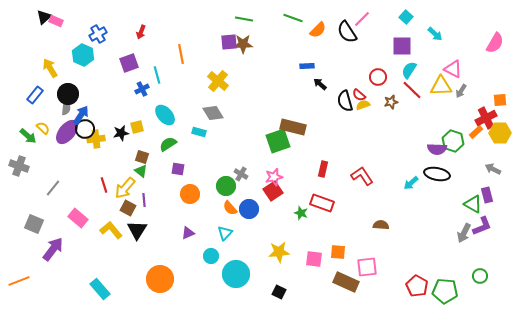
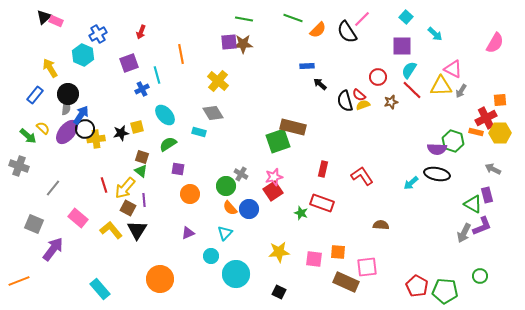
orange rectangle at (476, 132): rotated 56 degrees clockwise
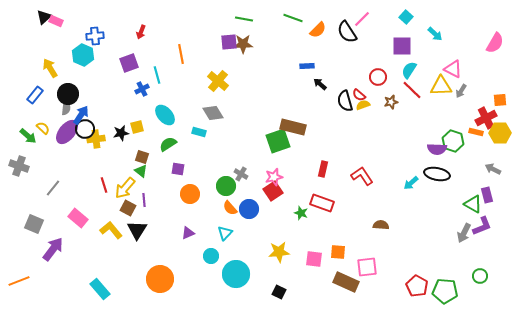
blue cross at (98, 34): moved 3 px left, 2 px down; rotated 24 degrees clockwise
